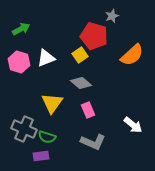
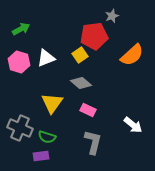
red pentagon: rotated 24 degrees counterclockwise
pink rectangle: rotated 42 degrees counterclockwise
gray cross: moved 4 px left, 1 px up
gray L-shape: rotated 100 degrees counterclockwise
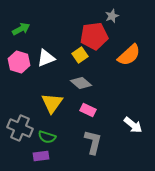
orange semicircle: moved 3 px left
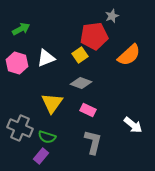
pink hexagon: moved 2 px left, 1 px down
gray diamond: rotated 20 degrees counterclockwise
purple rectangle: rotated 42 degrees counterclockwise
